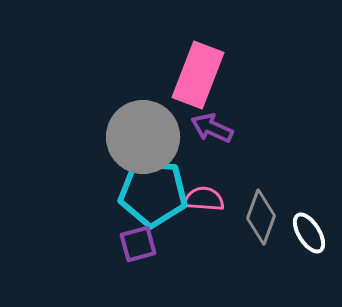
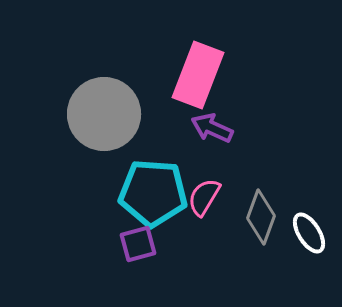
gray circle: moved 39 px left, 23 px up
pink semicircle: moved 2 px up; rotated 63 degrees counterclockwise
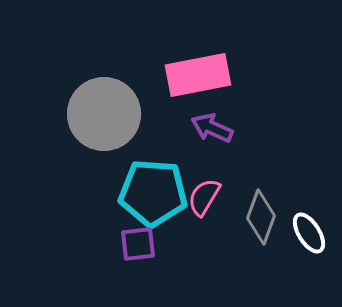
pink rectangle: rotated 58 degrees clockwise
purple square: rotated 9 degrees clockwise
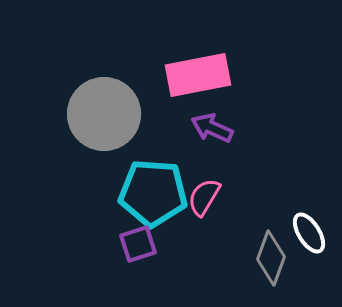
gray diamond: moved 10 px right, 41 px down
purple square: rotated 12 degrees counterclockwise
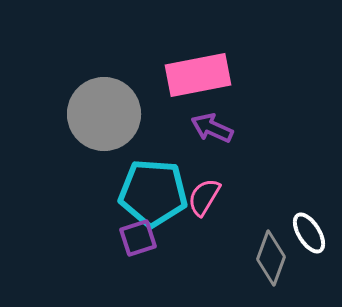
purple square: moved 6 px up
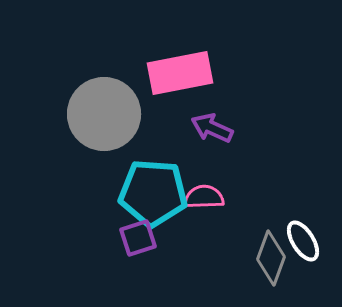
pink rectangle: moved 18 px left, 2 px up
pink semicircle: rotated 57 degrees clockwise
white ellipse: moved 6 px left, 8 px down
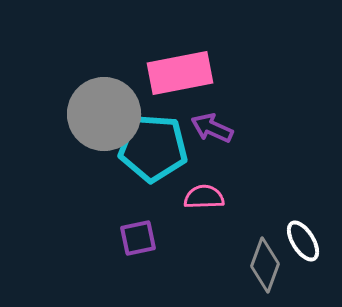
cyan pentagon: moved 45 px up
purple square: rotated 6 degrees clockwise
gray diamond: moved 6 px left, 7 px down
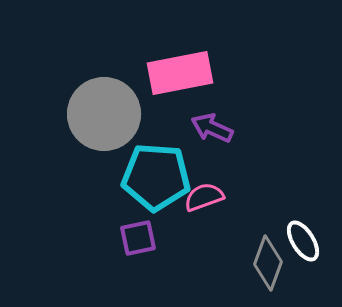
cyan pentagon: moved 3 px right, 29 px down
pink semicircle: rotated 18 degrees counterclockwise
gray diamond: moved 3 px right, 2 px up
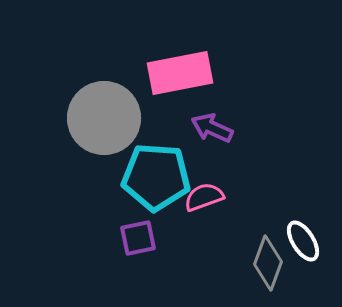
gray circle: moved 4 px down
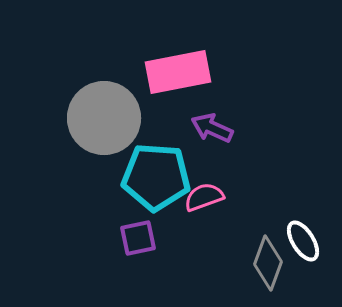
pink rectangle: moved 2 px left, 1 px up
